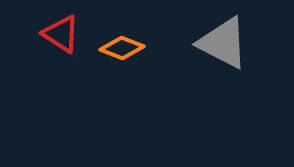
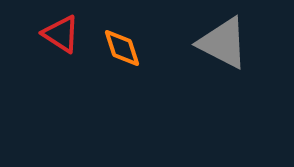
orange diamond: rotated 51 degrees clockwise
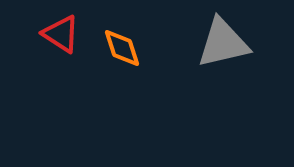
gray triangle: rotated 40 degrees counterclockwise
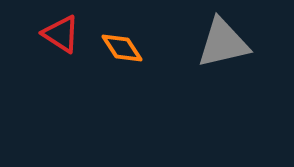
orange diamond: rotated 15 degrees counterclockwise
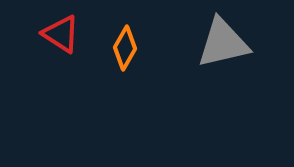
orange diamond: moved 3 px right; rotated 63 degrees clockwise
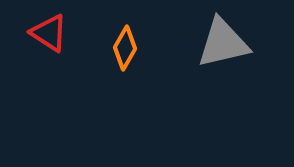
red triangle: moved 12 px left, 1 px up
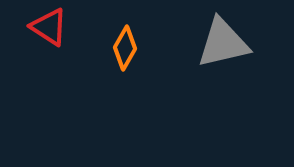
red triangle: moved 6 px up
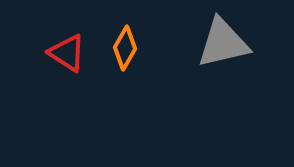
red triangle: moved 18 px right, 26 px down
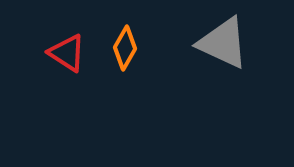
gray triangle: rotated 38 degrees clockwise
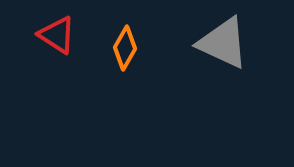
red triangle: moved 10 px left, 18 px up
